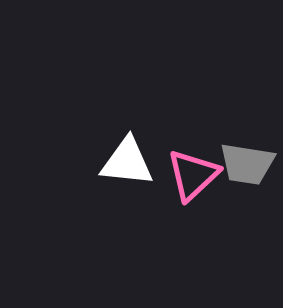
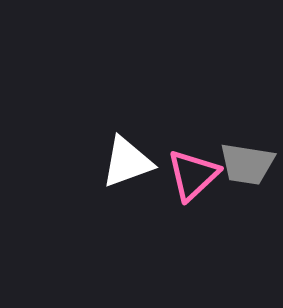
white triangle: rotated 26 degrees counterclockwise
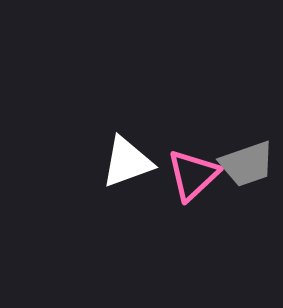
gray trapezoid: rotated 28 degrees counterclockwise
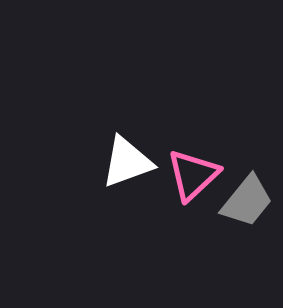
gray trapezoid: moved 37 px down; rotated 32 degrees counterclockwise
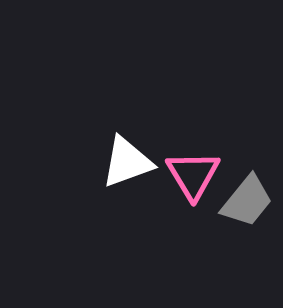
pink triangle: rotated 18 degrees counterclockwise
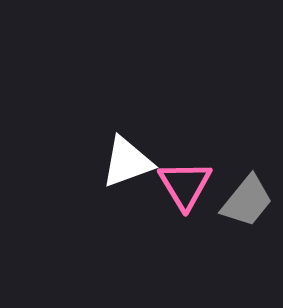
pink triangle: moved 8 px left, 10 px down
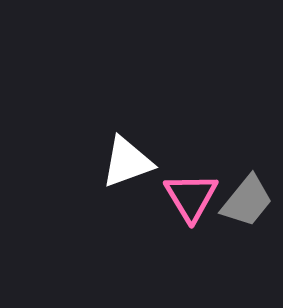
pink triangle: moved 6 px right, 12 px down
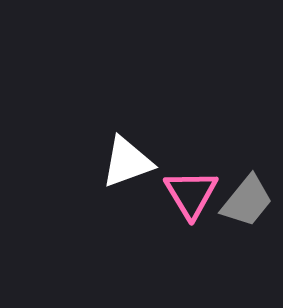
pink triangle: moved 3 px up
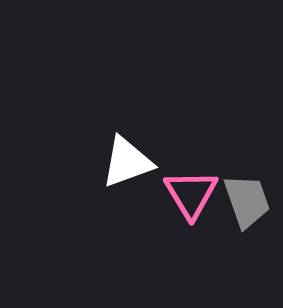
gray trapezoid: rotated 58 degrees counterclockwise
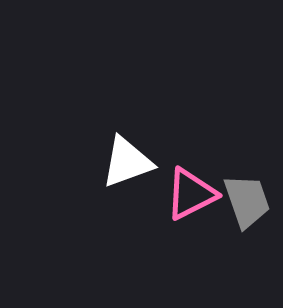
pink triangle: rotated 34 degrees clockwise
